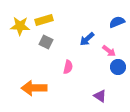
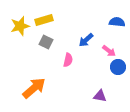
blue semicircle: rotated 28 degrees clockwise
yellow star: rotated 18 degrees counterclockwise
blue arrow: moved 1 px left, 1 px down
pink semicircle: moved 7 px up
orange arrow: rotated 140 degrees clockwise
purple triangle: rotated 24 degrees counterclockwise
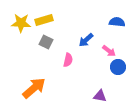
yellow star: moved 1 px right, 3 px up; rotated 18 degrees clockwise
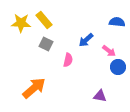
yellow rectangle: rotated 66 degrees clockwise
gray square: moved 2 px down
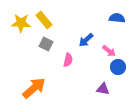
blue semicircle: moved 4 px up
purple triangle: moved 3 px right, 7 px up
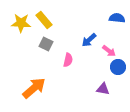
blue arrow: moved 3 px right
